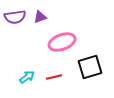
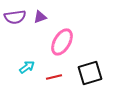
pink ellipse: rotated 40 degrees counterclockwise
black square: moved 6 px down
cyan arrow: moved 10 px up
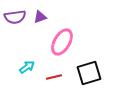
black square: moved 1 px left
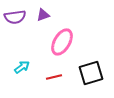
purple triangle: moved 3 px right, 2 px up
cyan arrow: moved 5 px left
black square: moved 2 px right
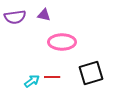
purple triangle: moved 1 px right; rotated 32 degrees clockwise
pink ellipse: rotated 60 degrees clockwise
cyan arrow: moved 10 px right, 14 px down
red line: moved 2 px left; rotated 14 degrees clockwise
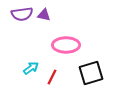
purple semicircle: moved 7 px right, 3 px up
pink ellipse: moved 4 px right, 3 px down
red line: rotated 63 degrees counterclockwise
cyan arrow: moved 1 px left, 13 px up
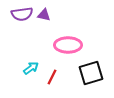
pink ellipse: moved 2 px right
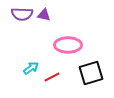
purple semicircle: rotated 10 degrees clockwise
red line: rotated 35 degrees clockwise
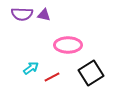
black square: rotated 15 degrees counterclockwise
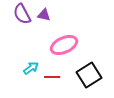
purple semicircle: rotated 60 degrees clockwise
pink ellipse: moved 4 px left; rotated 24 degrees counterclockwise
black square: moved 2 px left, 2 px down
red line: rotated 28 degrees clockwise
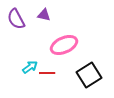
purple semicircle: moved 6 px left, 5 px down
cyan arrow: moved 1 px left, 1 px up
red line: moved 5 px left, 4 px up
